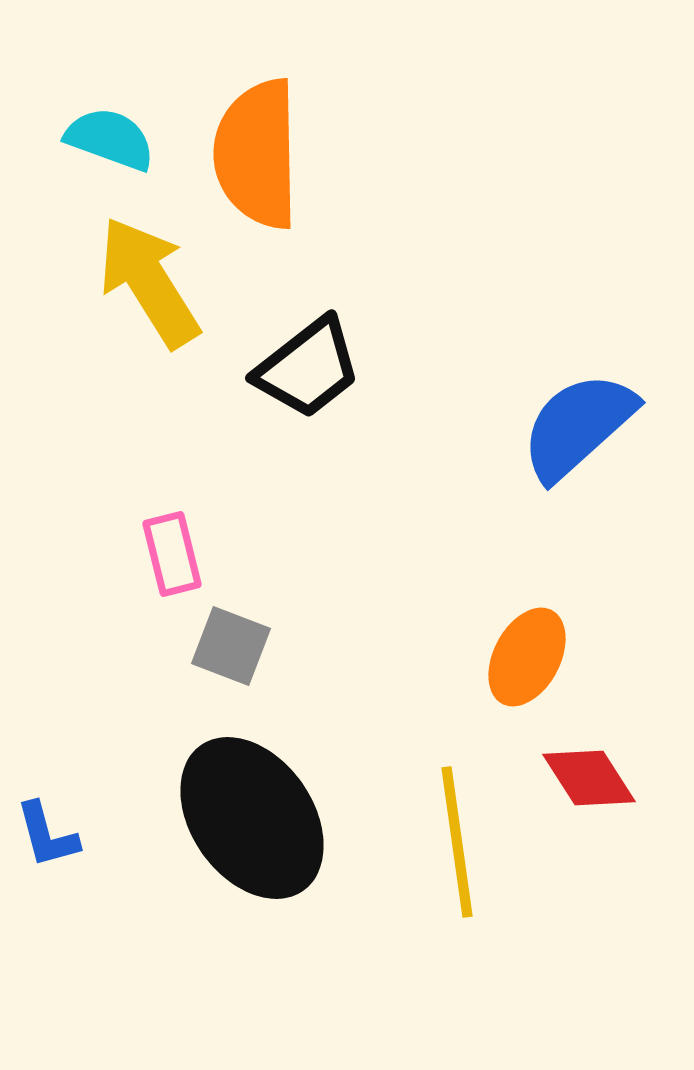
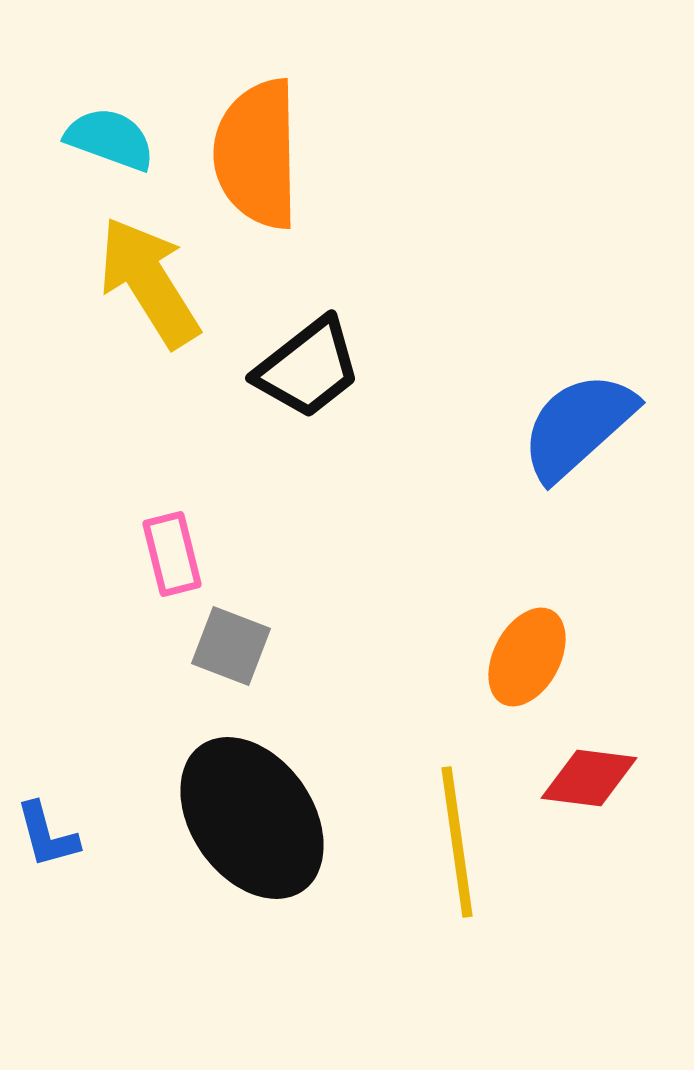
red diamond: rotated 50 degrees counterclockwise
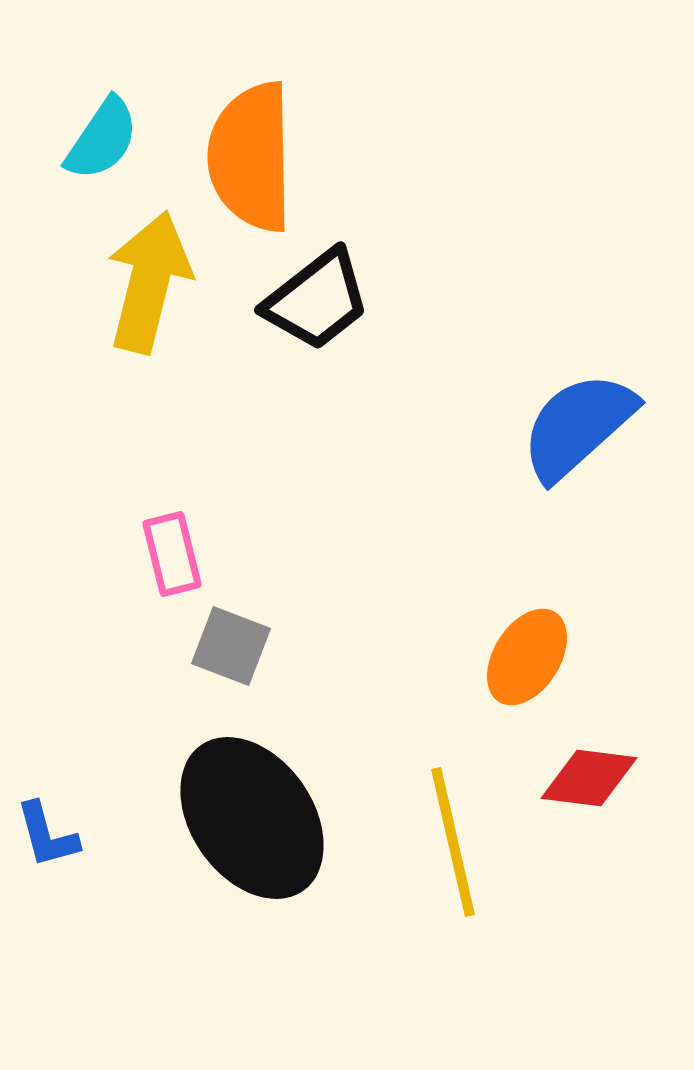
cyan semicircle: moved 8 px left; rotated 104 degrees clockwise
orange semicircle: moved 6 px left, 3 px down
yellow arrow: rotated 46 degrees clockwise
black trapezoid: moved 9 px right, 68 px up
orange ellipse: rotated 4 degrees clockwise
yellow line: moved 4 px left; rotated 5 degrees counterclockwise
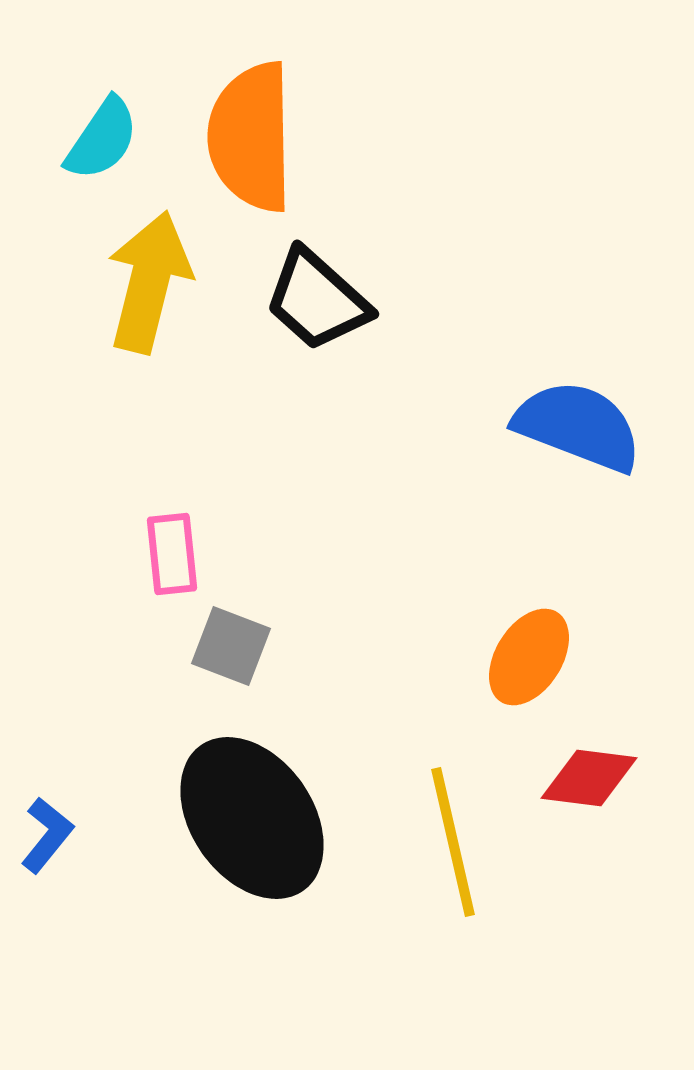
orange semicircle: moved 20 px up
black trapezoid: rotated 80 degrees clockwise
blue semicircle: rotated 63 degrees clockwise
pink rectangle: rotated 8 degrees clockwise
orange ellipse: moved 2 px right
blue L-shape: rotated 126 degrees counterclockwise
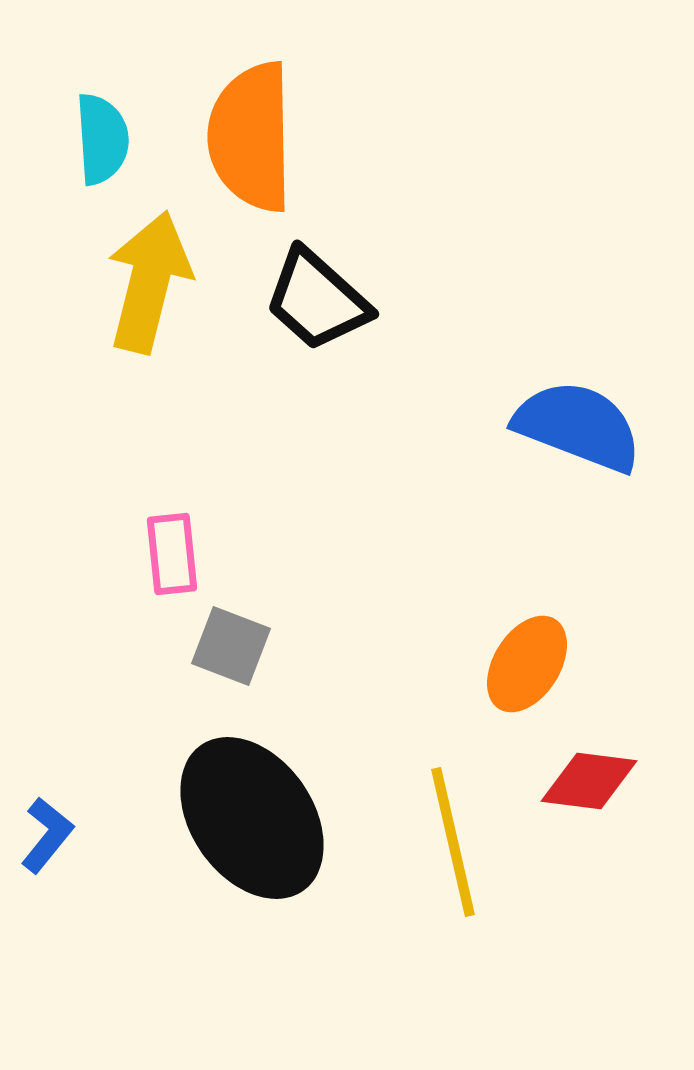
cyan semicircle: rotated 38 degrees counterclockwise
orange ellipse: moved 2 px left, 7 px down
red diamond: moved 3 px down
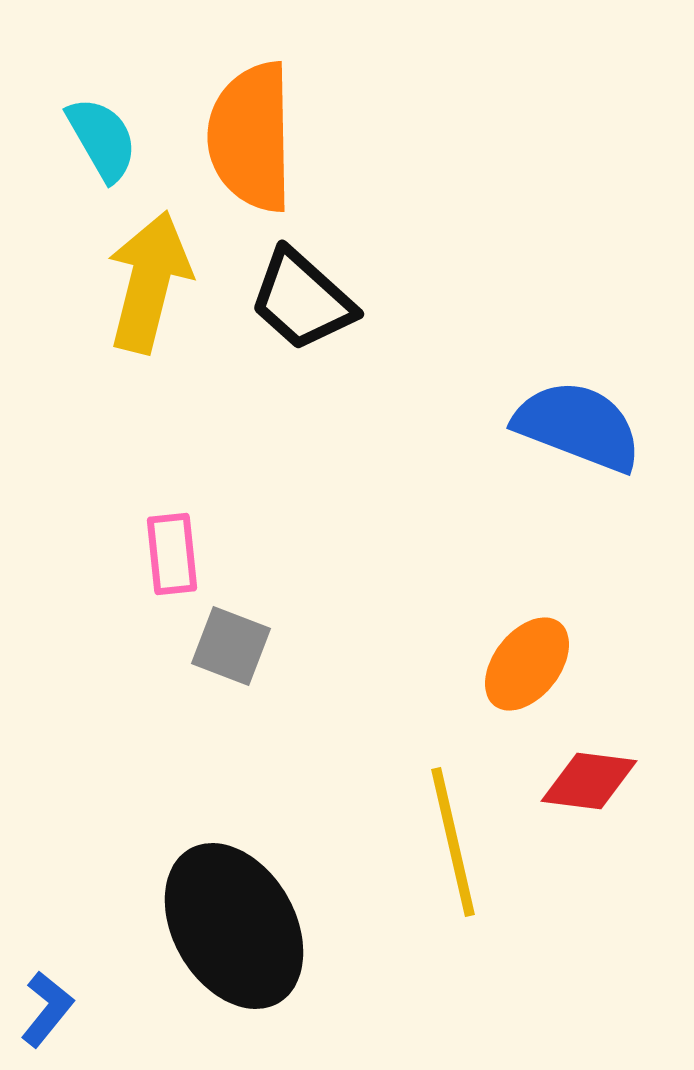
cyan semicircle: rotated 26 degrees counterclockwise
black trapezoid: moved 15 px left
orange ellipse: rotated 6 degrees clockwise
black ellipse: moved 18 px left, 108 px down; rotated 5 degrees clockwise
blue L-shape: moved 174 px down
